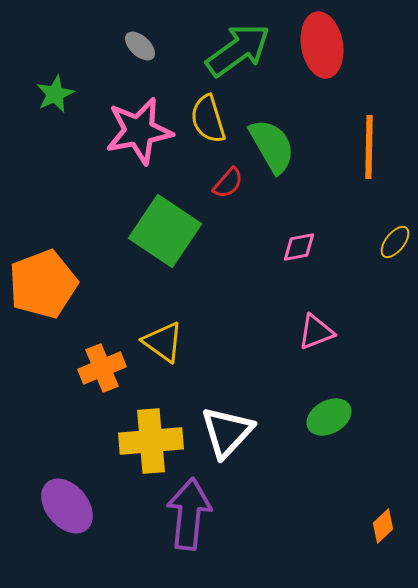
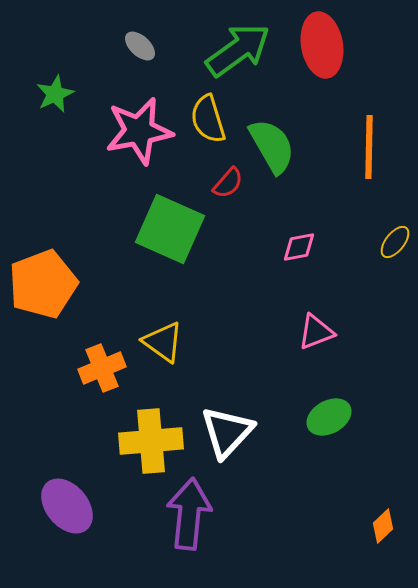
green square: moved 5 px right, 2 px up; rotated 10 degrees counterclockwise
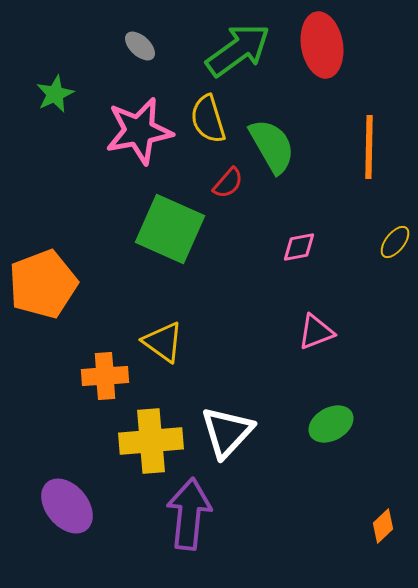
orange cross: moved 3 px right, 8 px down; rotated 18 degrees clockwise
green ellipse: moved 2 px right, 7 px down
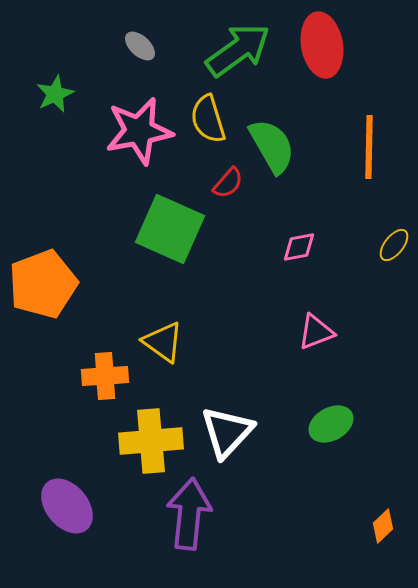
yellow ellipse: moved 1 px left, 3 px down
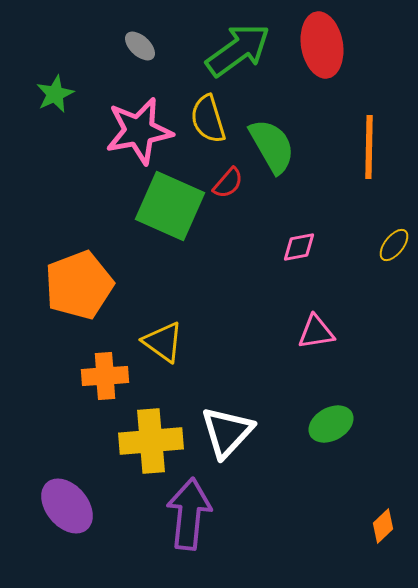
green square: moved 23 px up
orange pentagon: moved 36 px right, 1 px down
pink triangle: rotated 12 degrees clockwise
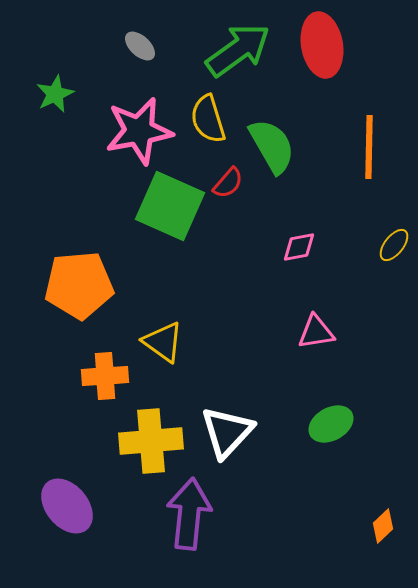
orange pentagon: rotated 16 degrees clockwise
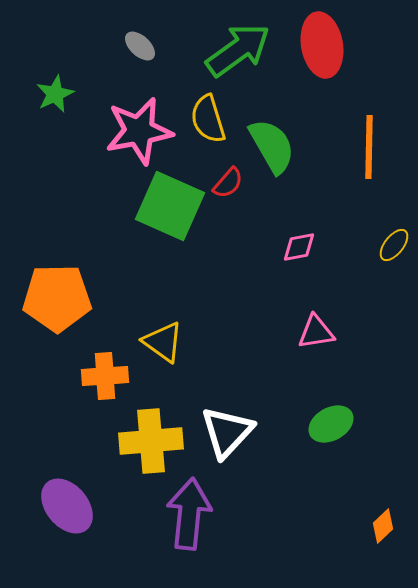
orange pentagon: moved 22 px left, 13 px down; rotated 4 degrees clockwise
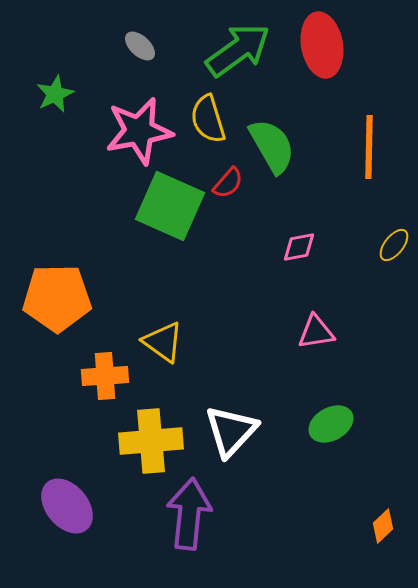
white triangle: moved 4 px right, 1 px up
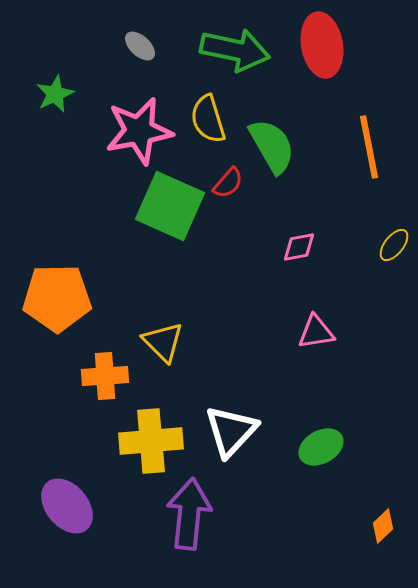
green arrow: moved 3 px left; rotated 48 degrees clockwise
orange line: rotated 12 degrees counterclockwise
yellow triangle: rotated 9 degrees clockwise
green ellipse: moved 10 px left, 23 px down
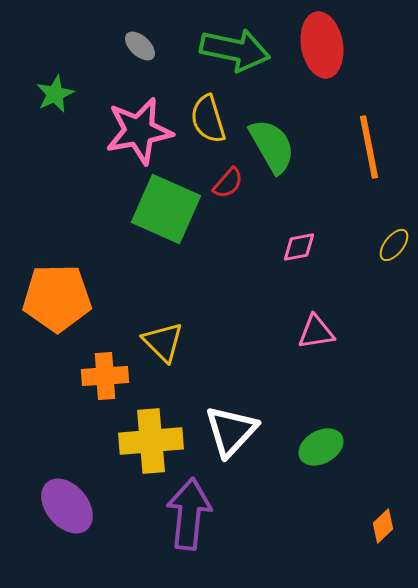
green square: moved 4 px left, 3 px down
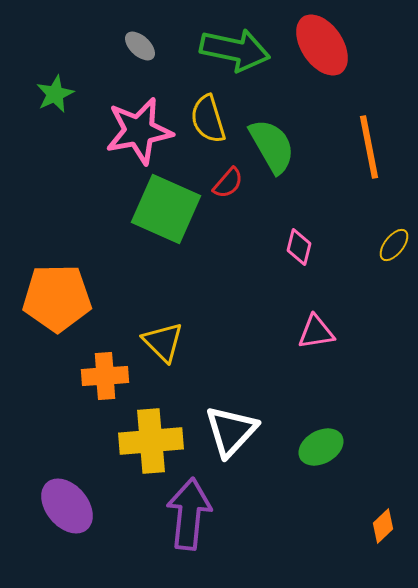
red ellipse: rotated 24 degrees counterclockwise
pink diamond: rotated 66 degrees counterclockwise
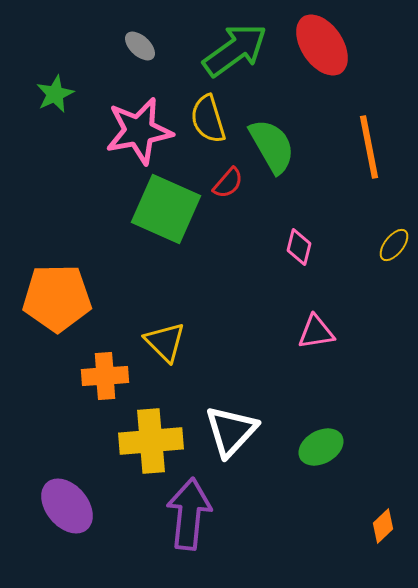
green arrow: rotated 48 degrees counterclockwise
yellow triangle: moved 2 px right
